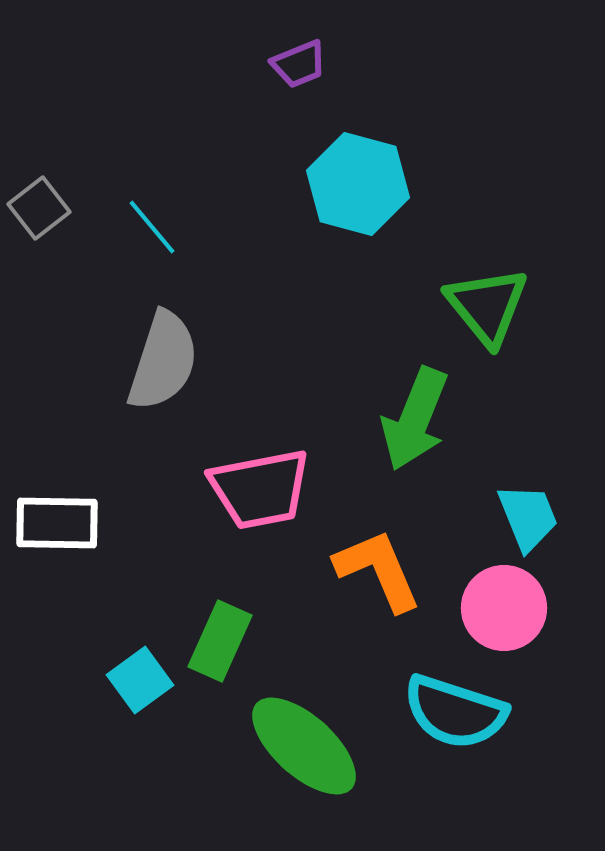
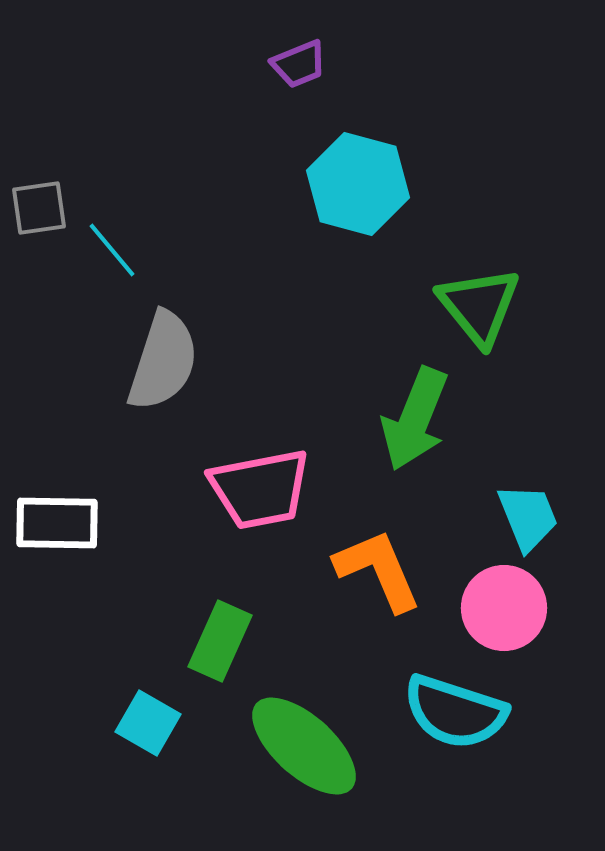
gray square: rotated 30 degrees clockwise
cyan line: moved 40 px left, 23 px down
green triangle: moved 8 px left
cyan square: moved 8 px right, 43 px down; rotated 24 degrees counterclockwise
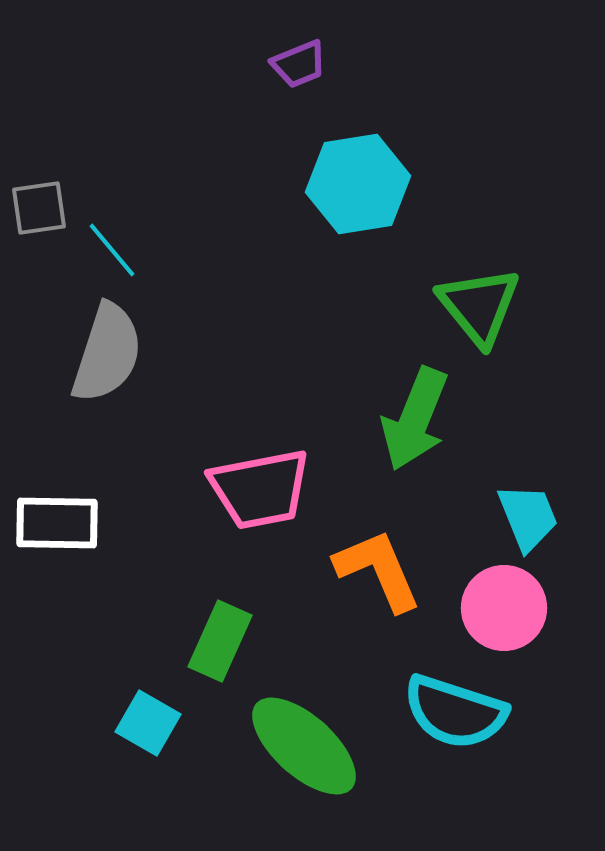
cyan hexagon: rotated 24 degrees counterclockwise
gray semicircle: moved 56 px left, 8 px up
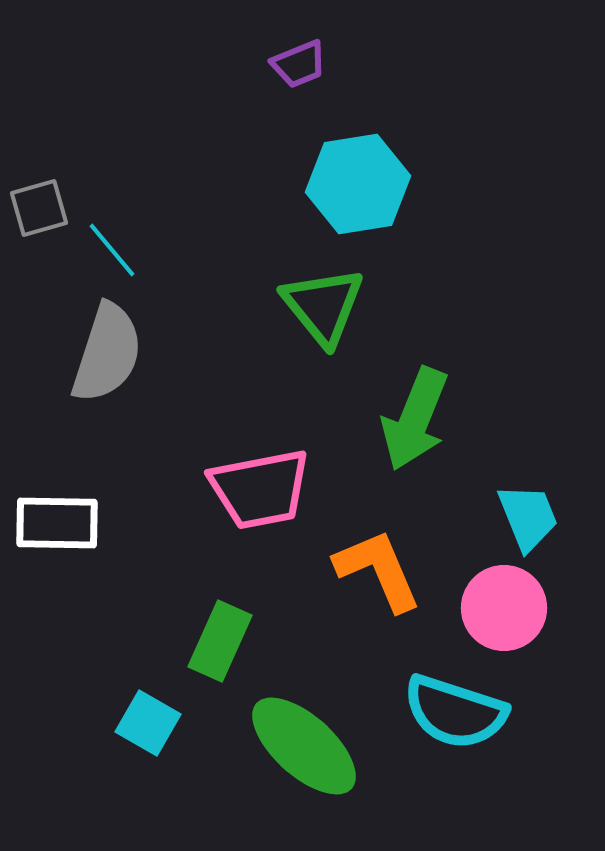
gray square: rotated 8 degrees counterclockwise
green triangle: moved 156 px left
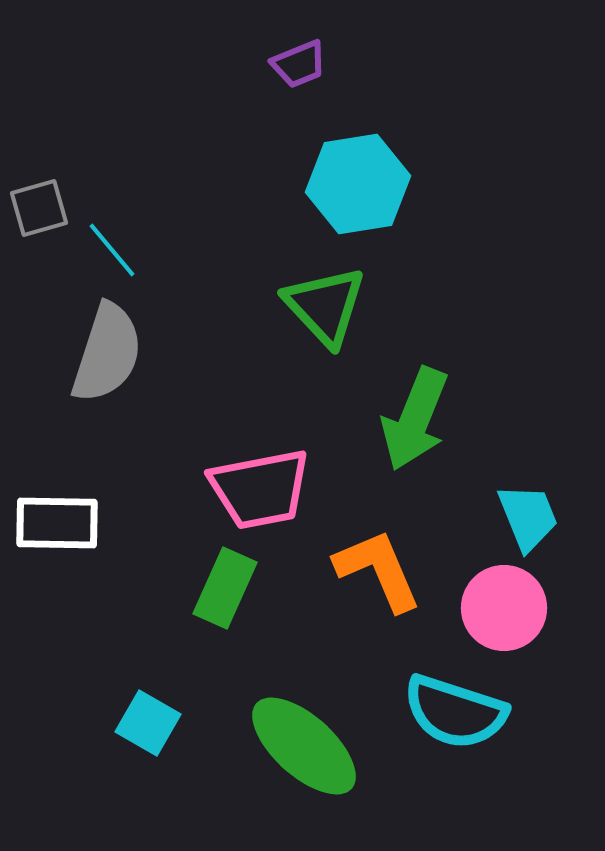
green triangle: moved 2 px right; rotated 4 degrees counterclockwise
green rectangle: moved 5 px right, 53 px up
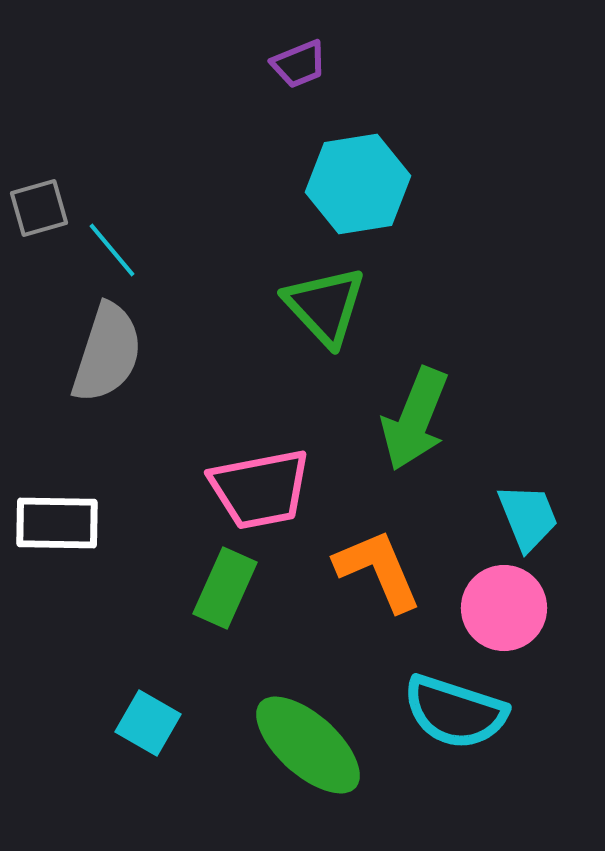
green ellipse: moved 4 px right, 1 px up
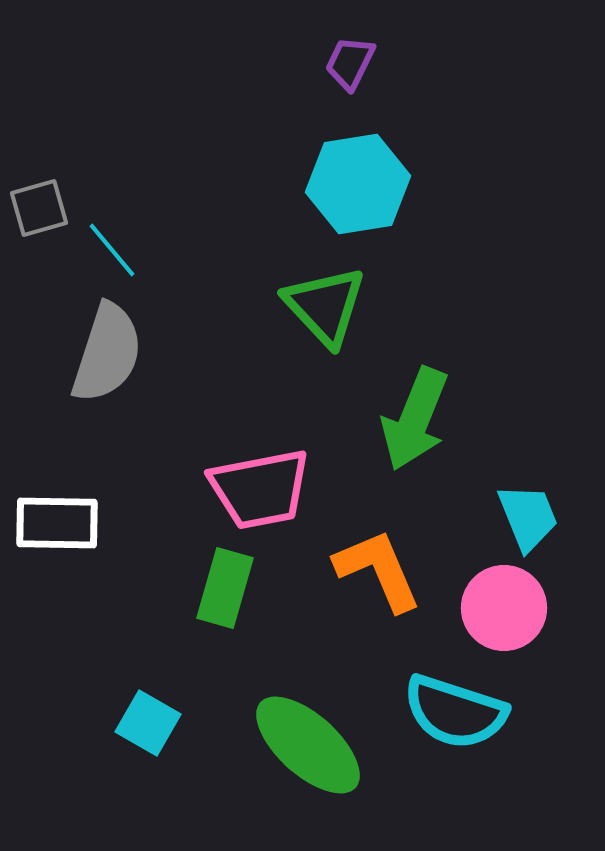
purple trapezoid: moved 51 px right, 1 px up; rotated 138 degrees clockwise
green rectangle: rotated 8 degrees counterclockwise
